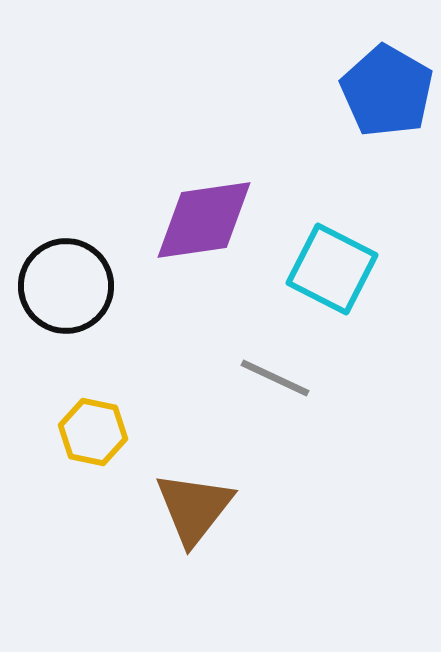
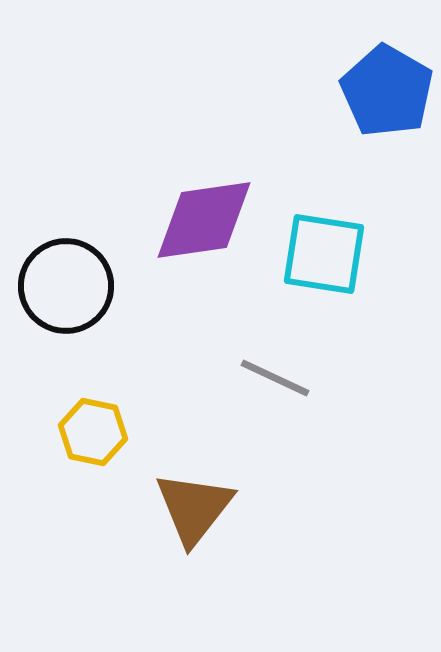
cyan square: moved 8 px left, 15 px up; rotated 18 degrees counterclockwise
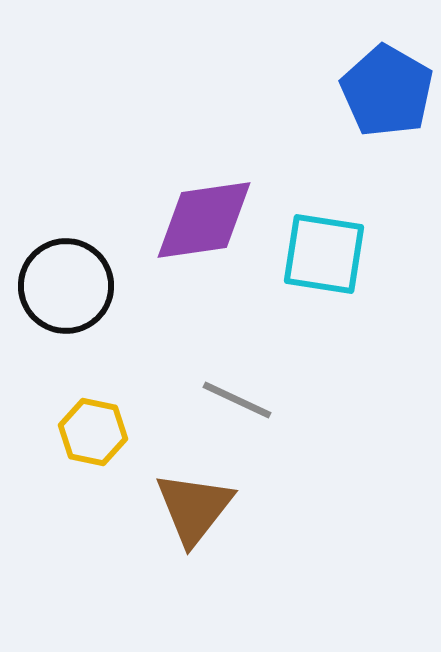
gray line: moved 38 px left, 22 px down
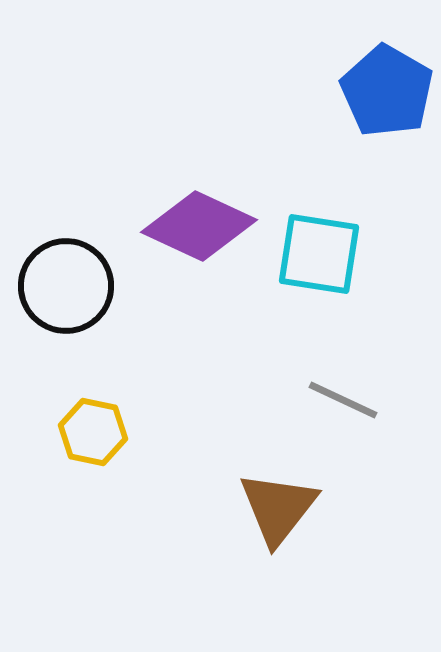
purple diamond: moved 5 px left, 6 px down; rotated 33 degrees clockwise
cyan square: moved 5 px left
gray line: moved 106 px right
brown triangle: moved 84 px right
